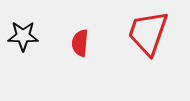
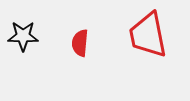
red trapezoid: moved 2 px down; rotated 30 degrees counterclockwise
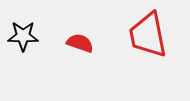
red semicircle: rotated 104 degrees clockwise
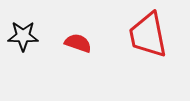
red semicircle: moved 2 px left
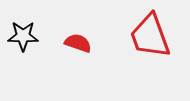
red trapezoid: moved 2 px right, 1 px down; rotated 9 degrees counterclockwise
